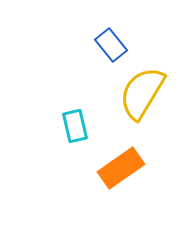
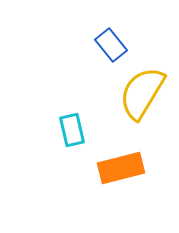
cyan rectangle: moved 3 px left, 4 px down
orange rectangle: rotated 21 degrees clockwise
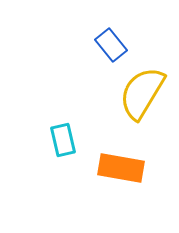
cyan rectangle: moved 9 px left, 10 px down
orange rectangle: rotated 24 degrees clockwise
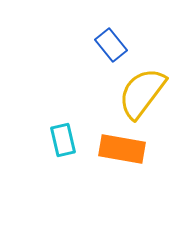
yellow semicircle: rotated 6 degrees clockwise
orange rectangle: moved 1 px right, 19 px up
